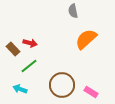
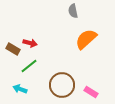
brown rectangle: rotated 16 degrees counterclockwise
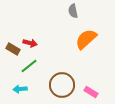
cyan arrow: rotated 24 degrees counterclockwise
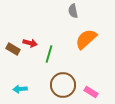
green line: moved 20 px right, 12 px up; rotated 36 degrees counterclockwise
brown circle: moved 1 px right
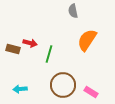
orange semicircle: moved 1 px right, 1 px down; rotated 15 degrees counterclockwise
brown rectangle: rotated 16 degrees counterclockwise
